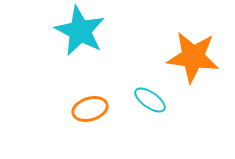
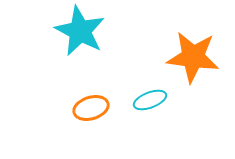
cyan ellipse: rotated 56 degrees counterclockwise
orange ellipse: moved 1 px right, 1 px up
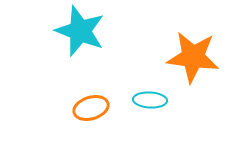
cyan star: rotated 6 degrees counterclockwise
cyan ellipse: rotated 24 degrees clockwise
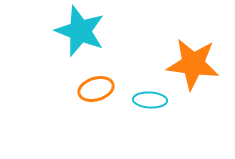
orange star: moved 7 px down
orange ellipse: moved 5 px right, 19 px up
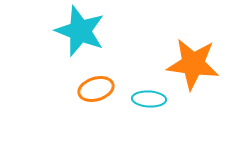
cyan ellipse: moved 1 px left, 1 px up
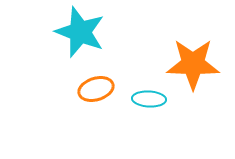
cyan star: moved 1 px down
orange star: rotated 6 degrees counterclockwise
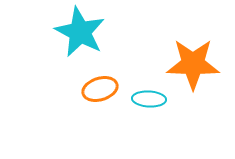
cyan star: rotated 6 degrees clockwise
orange ellipse: moved 4 px right
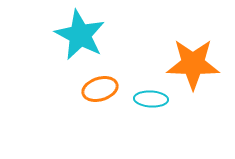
cyan star: moved 3 px down
cyan ellipse: moved 2 px right
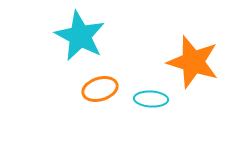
cyan star: moved 1 px down
orange star: moved 2 px up; rotated 16 degrees clockwise
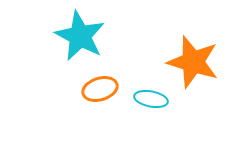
cyan ellipse: rotated 8 degrees clockwise
